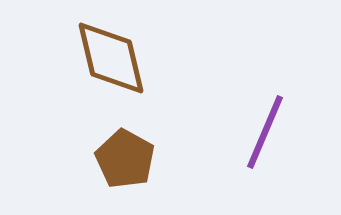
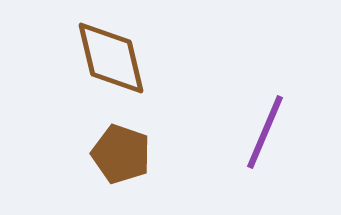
brown pentagon: moved 4 px left, 5 px up; rotated 10 degrees counterclockwise
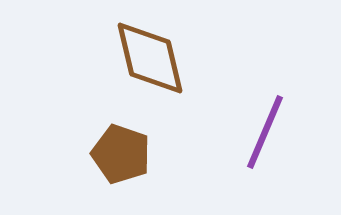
brown diamond: moved 39 px right
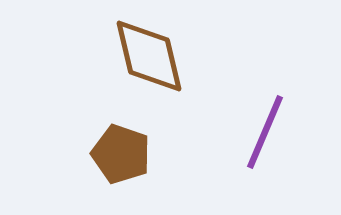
brown diamond: moved 1 px left, 2 px up
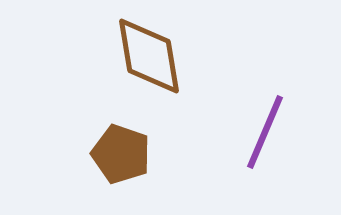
brown diamond: rotated 4 degrees clockwise
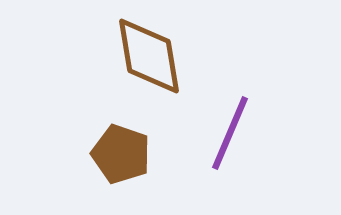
purple line: moved 35 px left, 1 px down
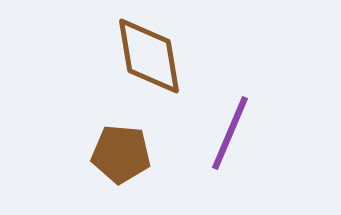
brown pentagon: rotated 14 degrees counterclockwise
